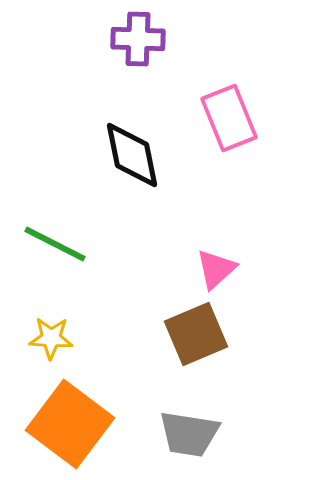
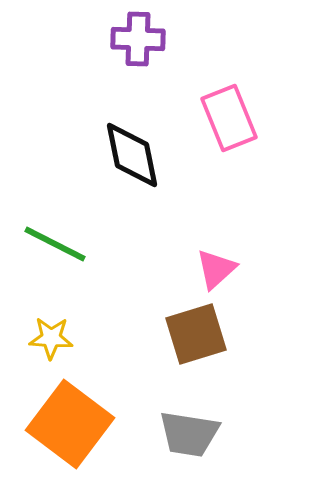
brown square: rotated 6 degrees clockwise
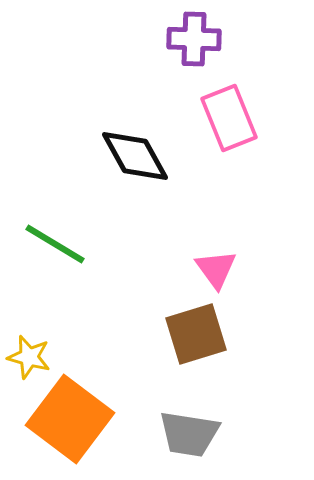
purple cross: moved 56 px right
black diamond: moved 3 px right, 1 px down; rotated 18 degrees counterclockwise
green line: rotated 4 degrees clockwise
pink triangle: rotated 24 degrees counterclockwise
yellow star: moved 22 px left, 19 px down; rotated 12 degrees clockwise
orange square: moved 5 px up
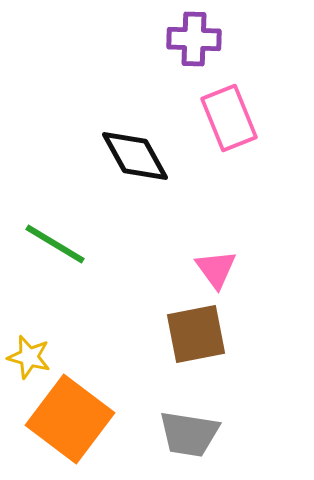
brown square: rotated 6 degrees clockwise
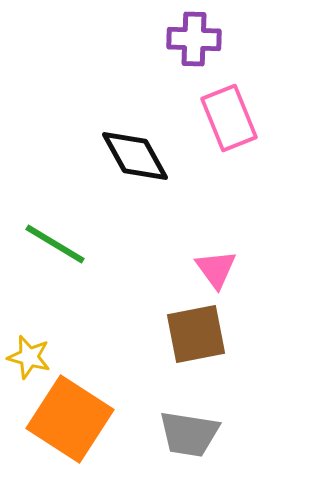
orange square: rotated 4 degrees counterclockwise
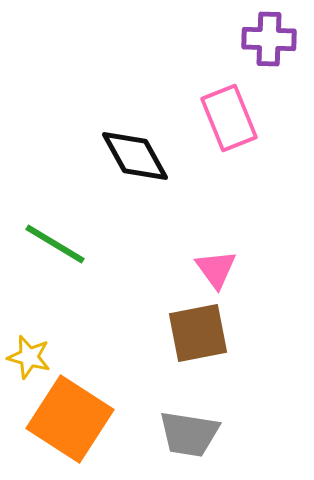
purple cross: moved 75 px right
brown square: moved 2 px right, 1 px up
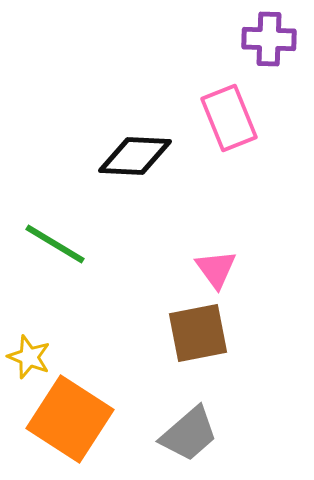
black diamond: rotated 58 degrees counterclockwise
yellow star: rotated 6 degrees clockwise
gray trapezoid: rotated 50 degrees counterclockwise
